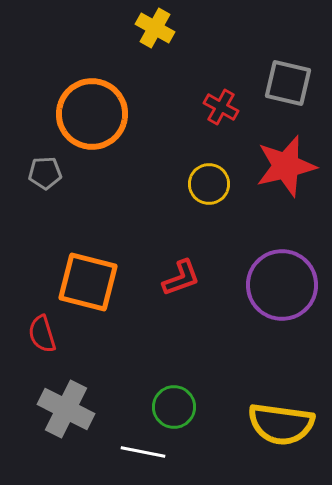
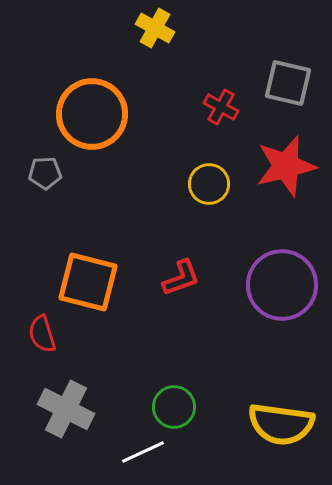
white line: rotated 36 degrees counterclockwise
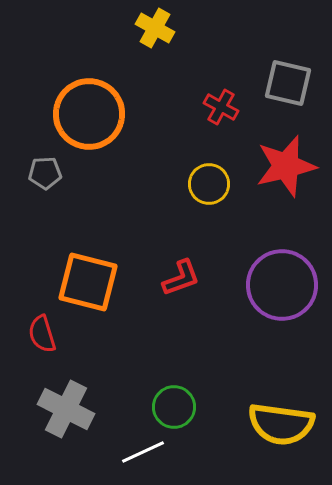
orange circle: moved 3 px left
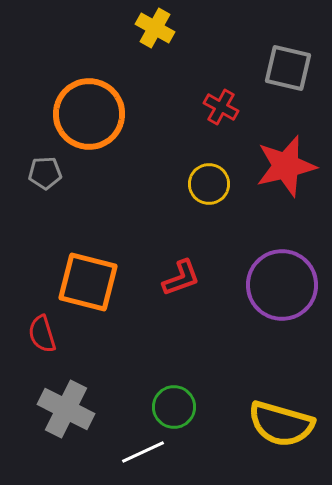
gray square: moved 15 px up
yellow semicircle: rotated 8 degrees clockwise
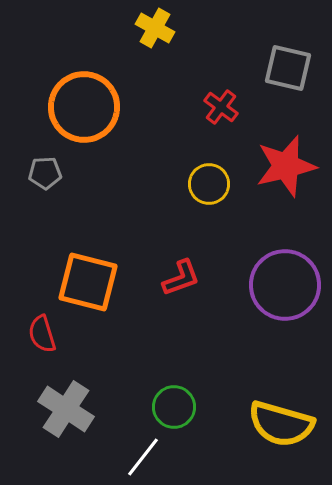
red cross: rotated 8 degrees clockwise
orange circle: moved 5 px left, 7 px up
purple circle: moved 3 px right
gray cross: rotated 6 degrees clockwise
white line: moved 5 px down; rotated 27 degrees counterclockwise
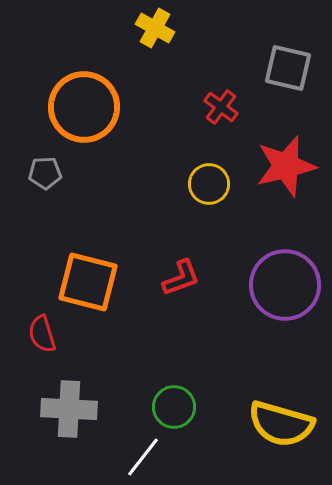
gray cross: moved 3 px right; rotated 30 degrees counterclockwise
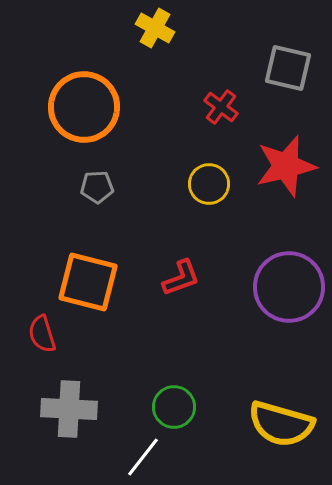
gray pentagon: moved 52 px right, 14 px down
purple circle: moved 4 px right, 2 px down
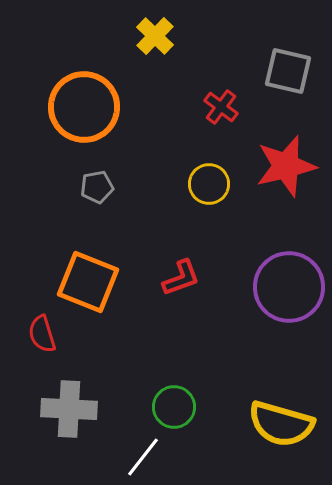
yellow cross: moved 8 px down; rotated 15 degrees clockwise
gray square: moved 3 px down
gray pentagon: rotated 8 degrees counterclockwise
orange square: rotated 8 degrees clockwise
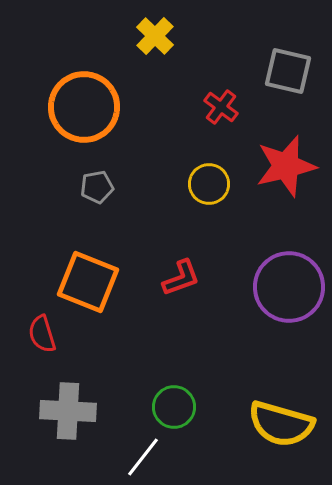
gray cross: moved 1 px left, 2 px down
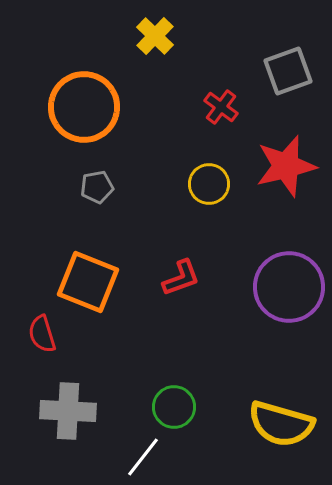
gray square: rotated 33 degrees counterclockwise
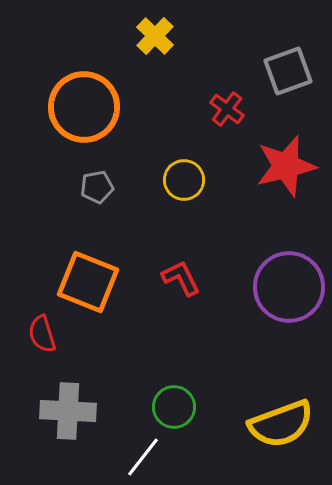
red cross: moved 6 px right, 2 px down
yellow circle: moved 25 px left, 4 px up
red L-shape: rotated 96 degrees counterclockwise
yellow semicircle: rotated 36 degrees counterclockwise
